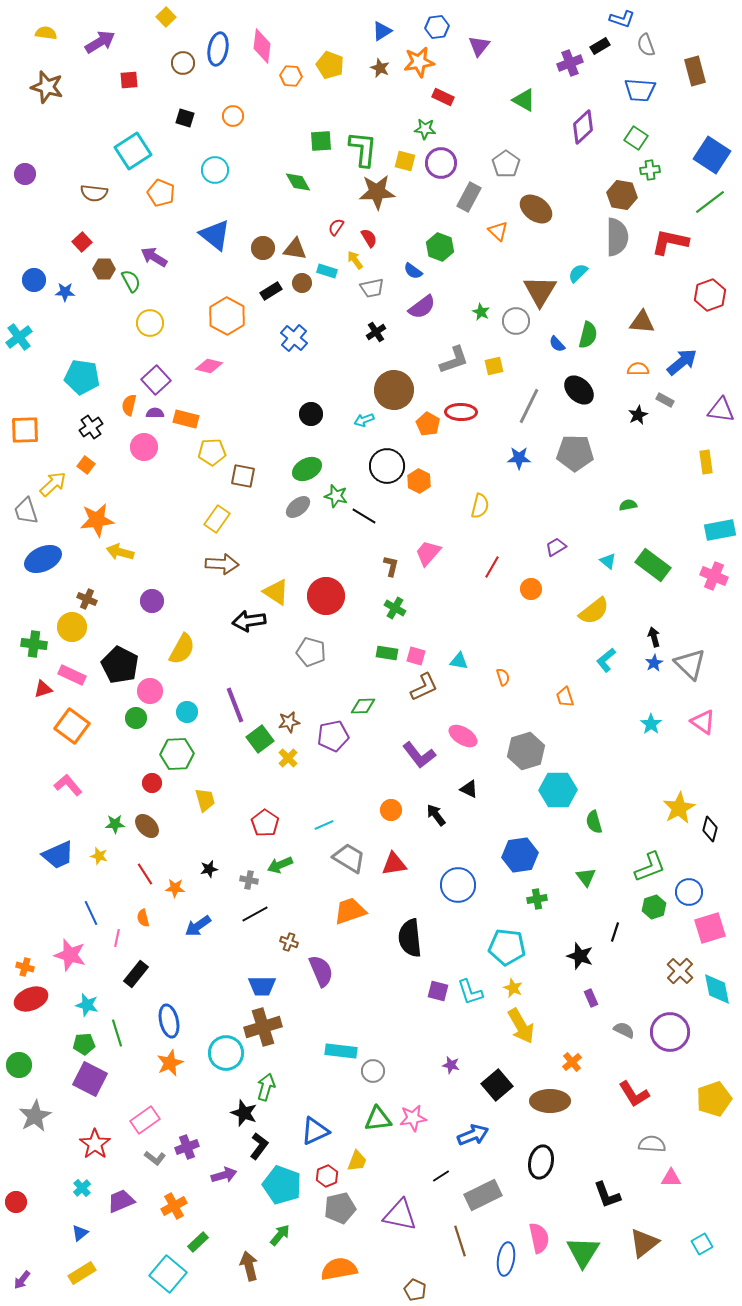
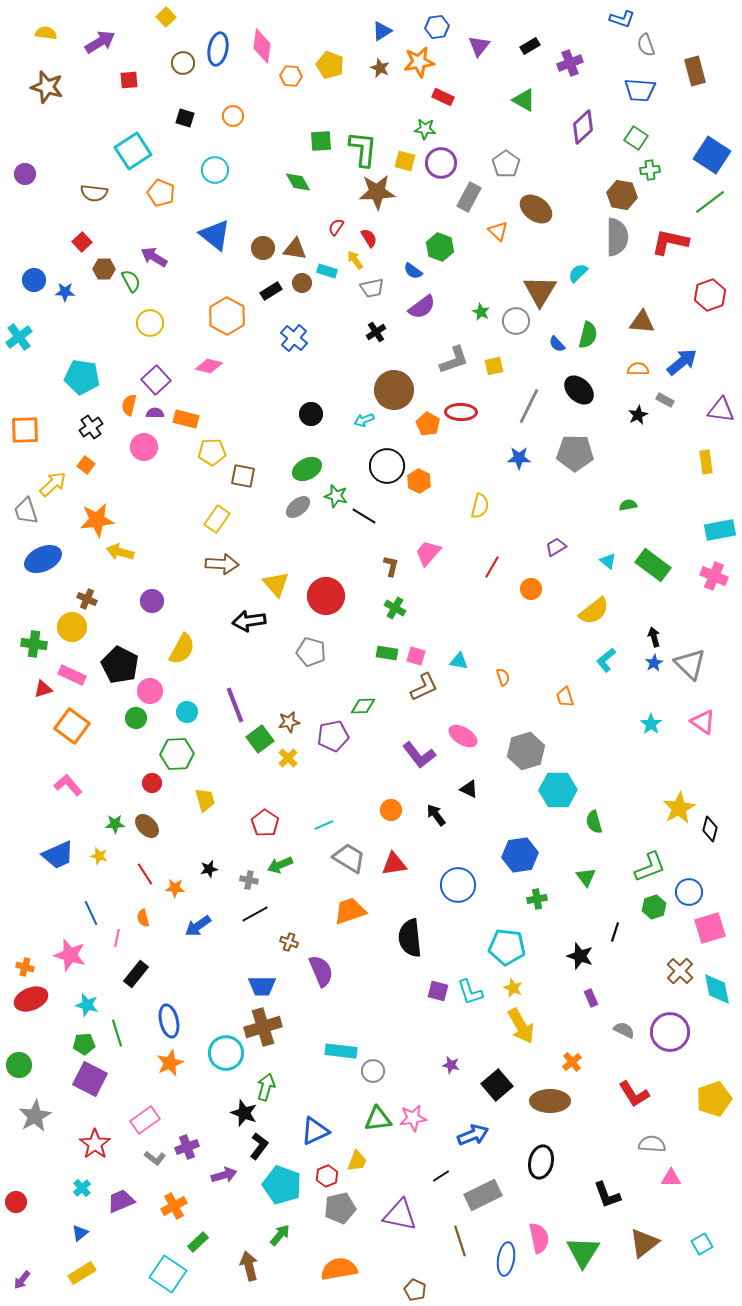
black rectangle at (600, 46): moved 70 px left
yellow triangle at (276, 592): moved 8 px up; rotated 16 degrees clockwise
cyan square at (168, 1274): rotated 6 degrees counterclockwise
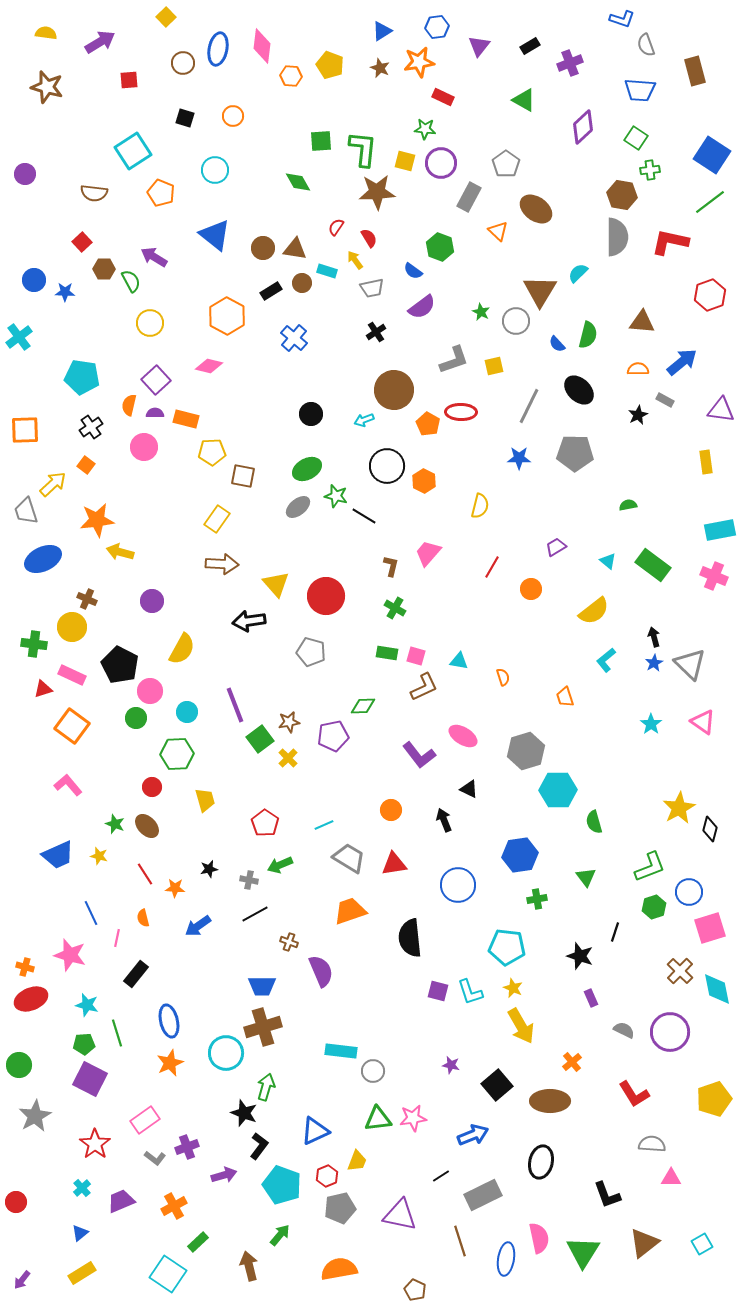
orange hexagon at (419, 481): moved 5 px right
red circle at (152, 783): moved 4 px down
black arrow at (436, 815): moved 8 px right, 5 px down; rotated 15 degrees clockwise
green star at (115, 824): rotated 24 degrees clockwise
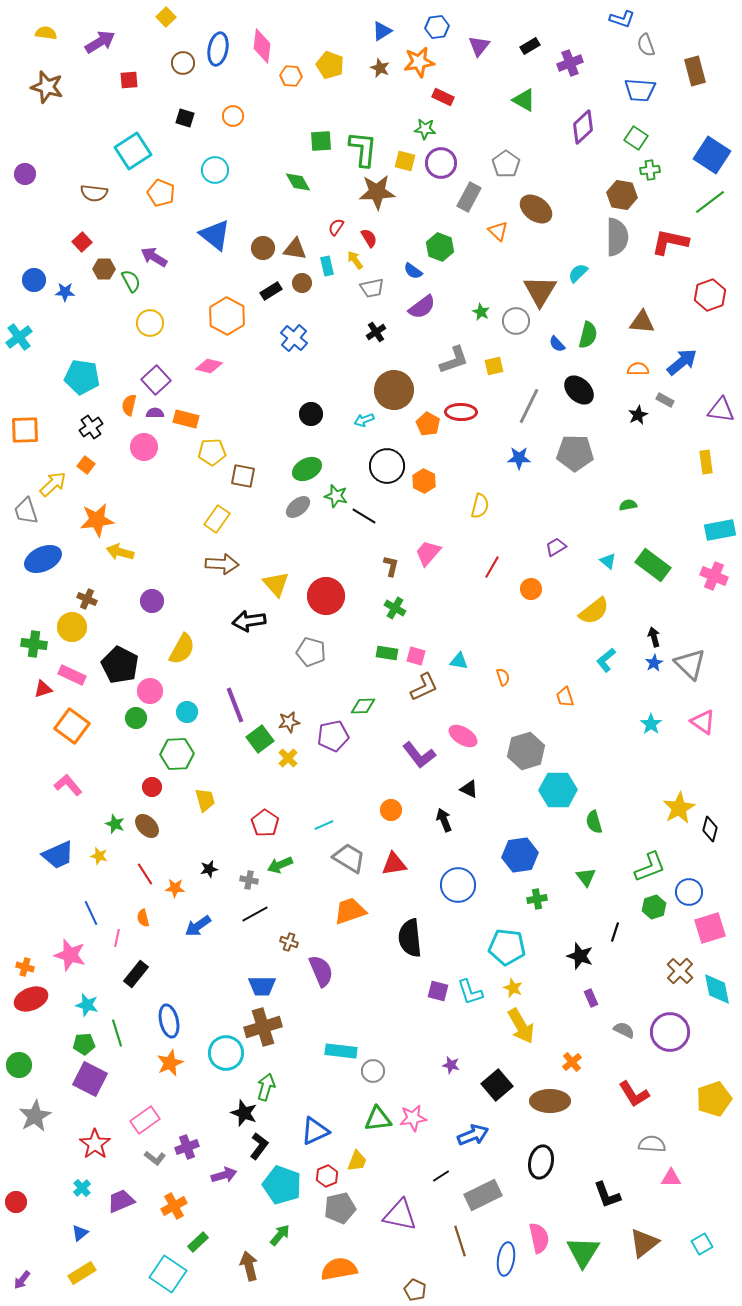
cyan rectangle at (327, 271): moved 5 px up; rotated 60 degrees clockwise
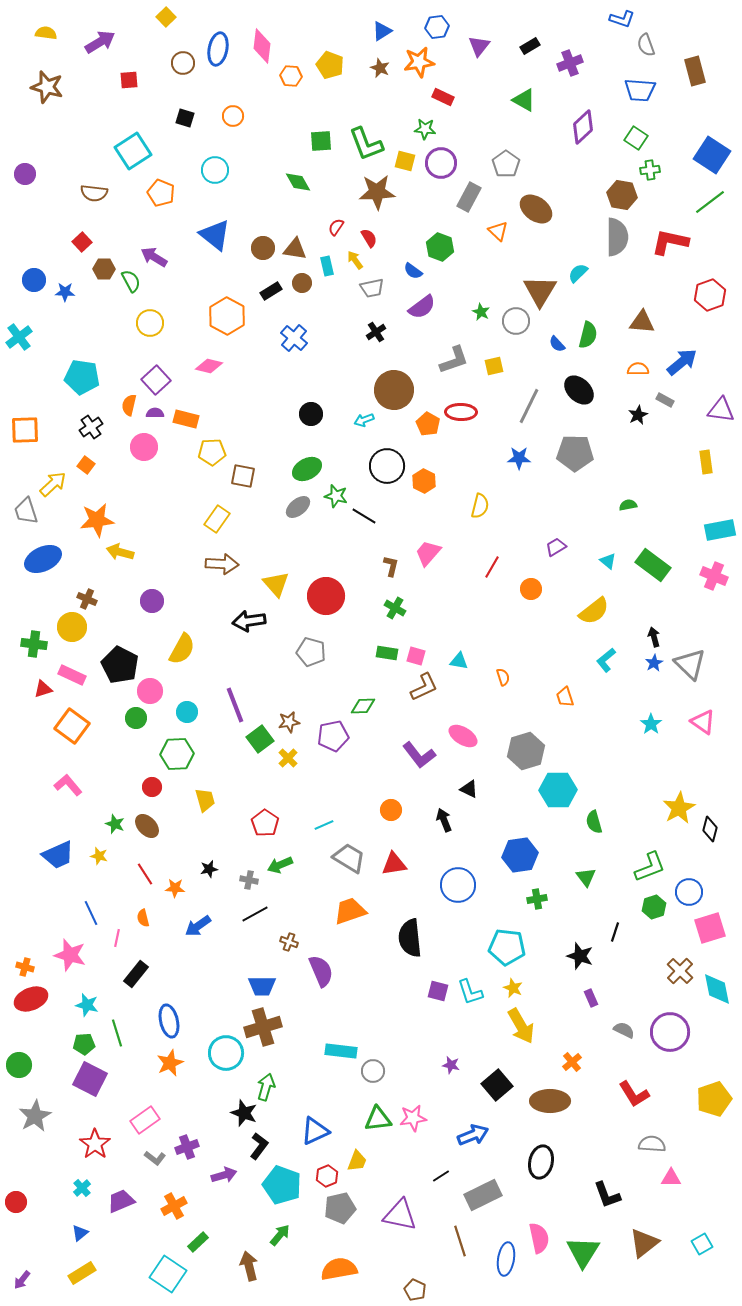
green L-shape at (363, 149): moved 3 px right, 5 px up; rotated 153 degrees clockwise
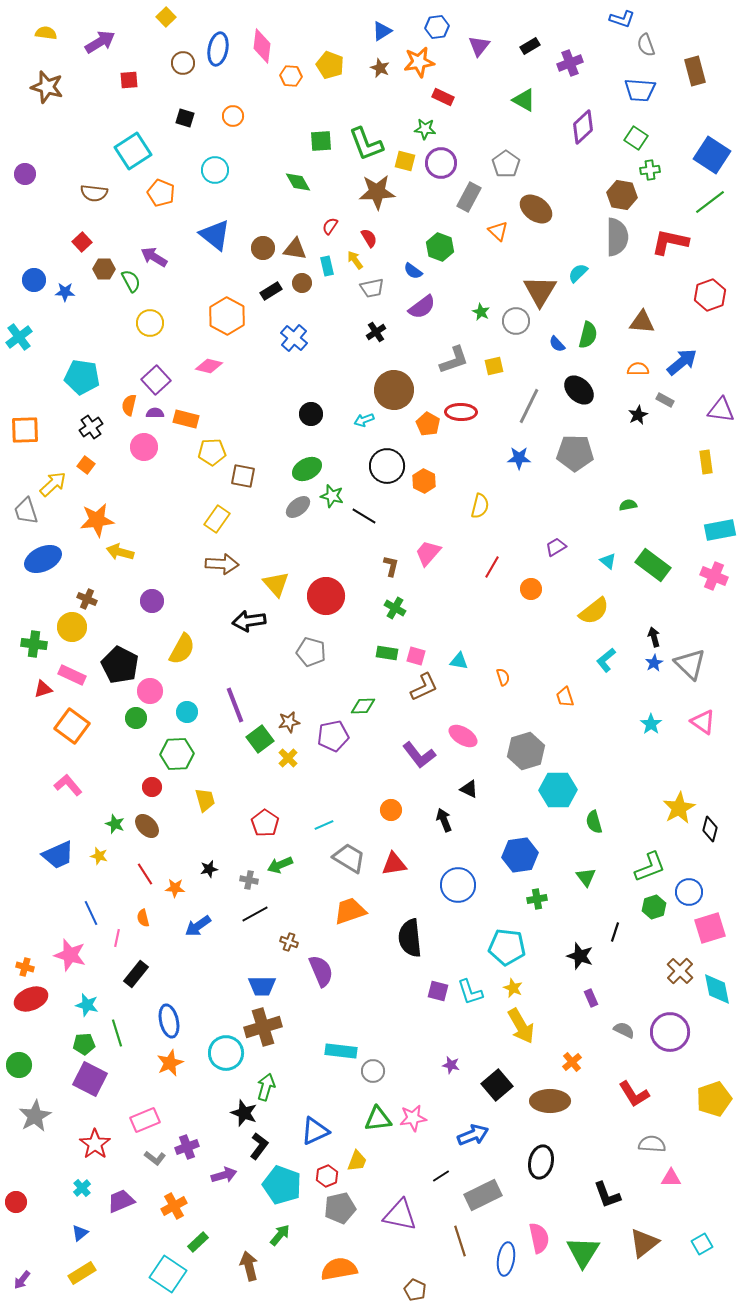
red semicircle at (336, 227): moved 6 px left, 1 px up
green star at (336, 496): moved 4 px left
pink rectangle at (145, 1120): rotated 12 degrees clockwise
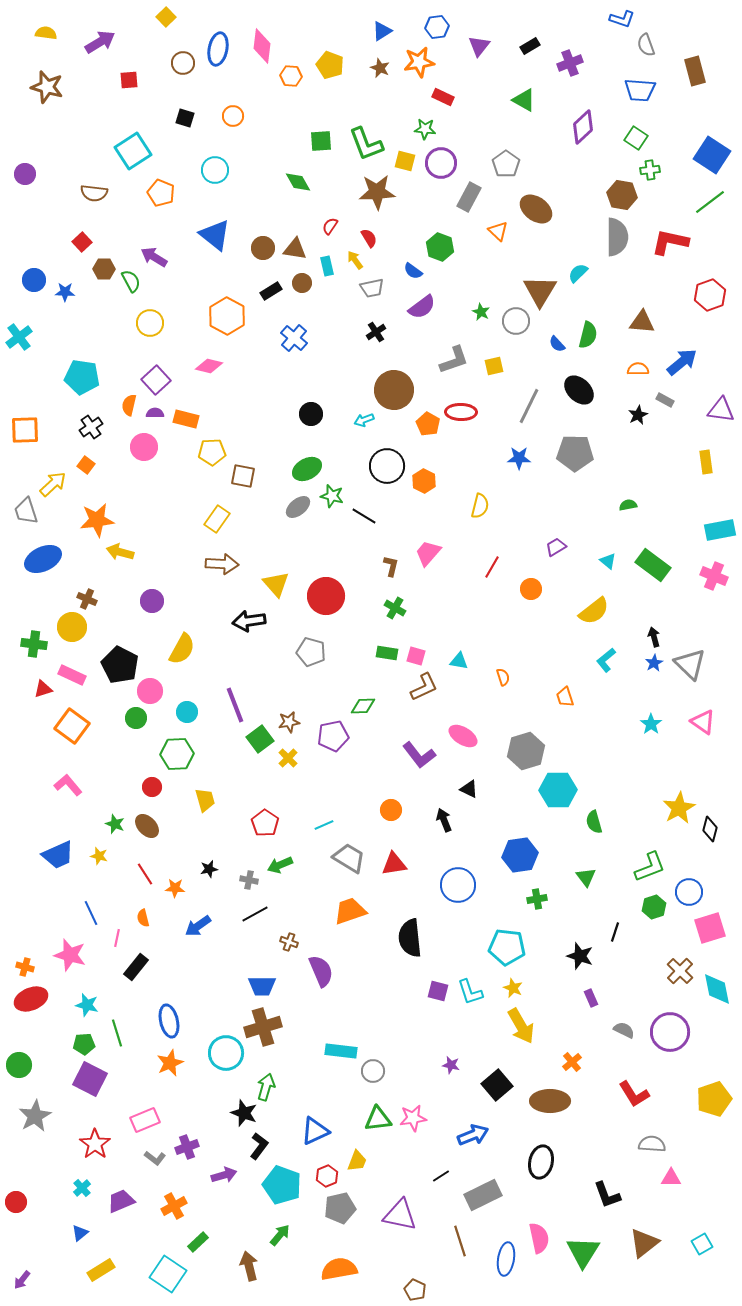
black rectangle at (136, 974): moved 7 px up
yellow rectangle at (82, 1273): moved 19 px right, 3 px up
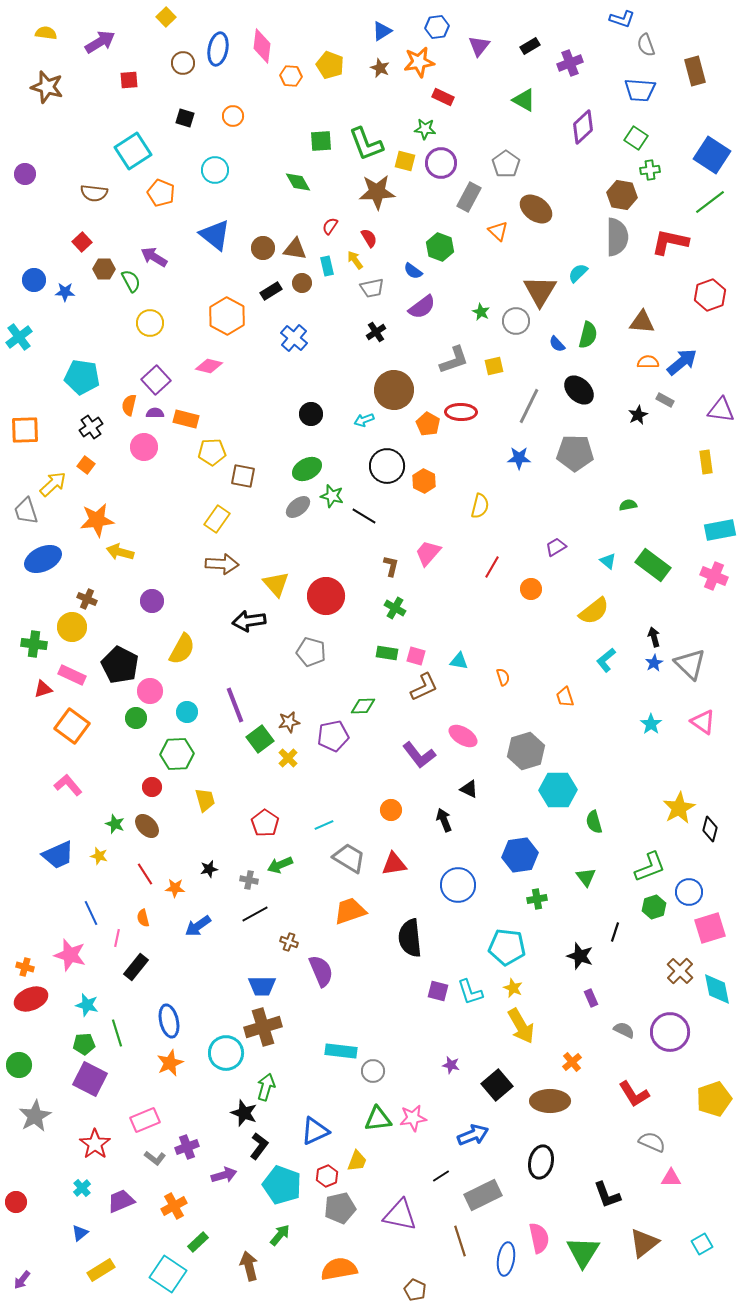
orange semicircle at (638, 369): moved 10 px right, 7 px up
gray semicircle at (652, 1144): moved 2 px up; rotated 20 degrees clockwise
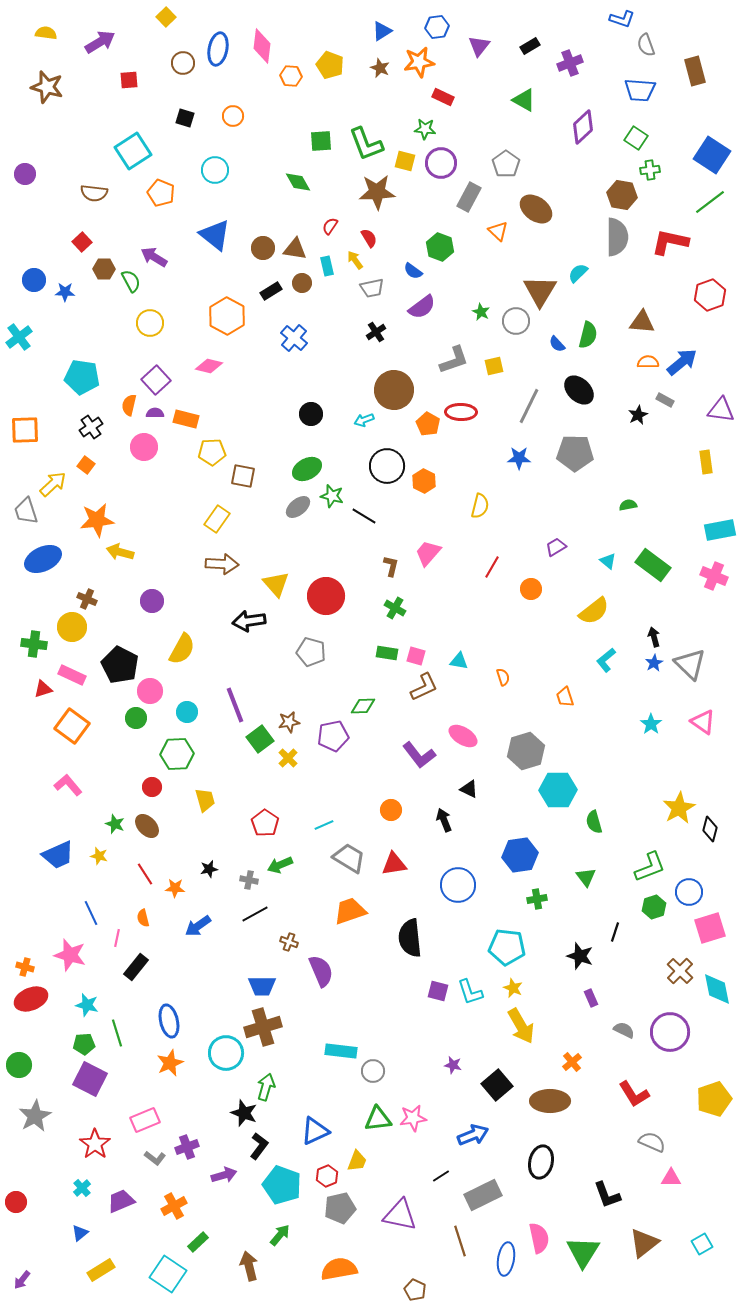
purple star at (451, 1065): moved 2 px right
